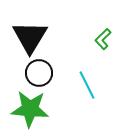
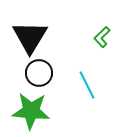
green L-shape: moved 1 px left, 2 px up
green star: moved 1 px right, 2 px down
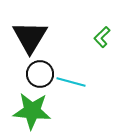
black circle: moved 1 px right, 1 px down
cyan line: moved 16 px left, 3 px up; rotated 48 degrees counterclockwise
green star: moved 1 px right
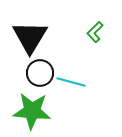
green L-shape: moved 7 px left, 5 px up
black circle: moved 1 px up
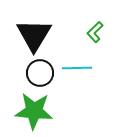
black triangle: moved 4 px right, 2 px up
cyan line: moved 6 px right, 14 px up; rotated 16 degrees counterclockwise
green star: moved 2 px right
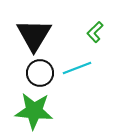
cyan line: rotated 20 degrees counterclockwise
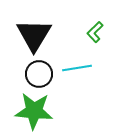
cyan line: rotated 12 degrees clockwise
black circle: moved 1 px left, 1 px down
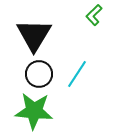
green L-shape: moved 1 px left, 17 px up
cyan line: moved 6 px down; rotated 48 degrees counterclockwise
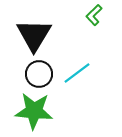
cyan line: moved 1 px up; rotated 20 degrees clockwise
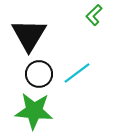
black triangle: moved 5 px left
